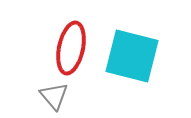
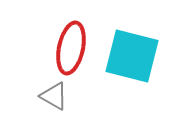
gray triangle: rotated 20 degrees counterclockwise
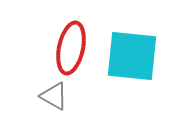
cyan square: rotated 8 degrees counterclockwise
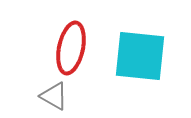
cyan square: moved 8 px right
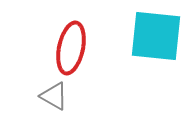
cyan square: moved 16 px right, 20 px up
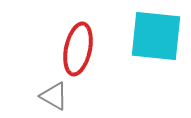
red ellipse: moved 7 px right, 1 px down
